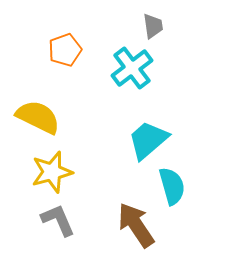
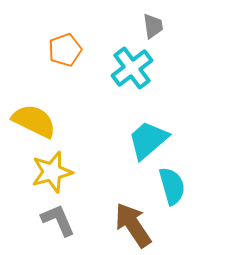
yellow semicircle: moved 4 px left, 4 px down
brown arrow: moved 3 px left
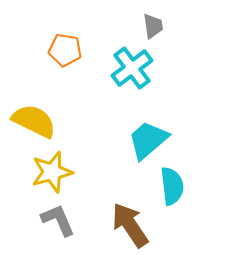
orange pentagon: rotated 28 degrees clockwise
cyan semicircle: rotated 9 degrees clockwise
brown arrow: moved 3 px left
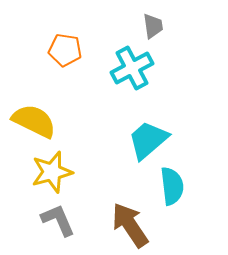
cyan cross: rotated 9 degrees clockwise
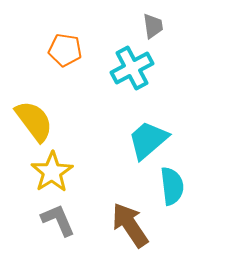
yellow semicircle: rotated 27 degrees clockwise
yellow star: rotated 18 degrees counterclockwise
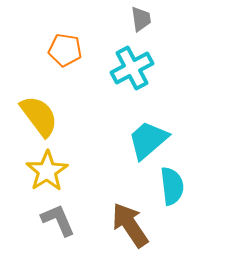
gray trapezoid: moved 12 px left, 7 px up
yellow semicircle: moved 5 px right, 5 px up
yellow star: moved 5 px left, 1 px up
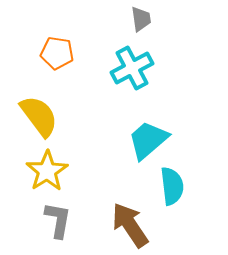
orange pentagon: moved 8 px left, 3 px down
gray L-shape: rotated 33 degrees clockwise
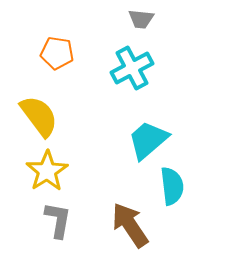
gray trapezoid: rotated 104 degrees clockwise
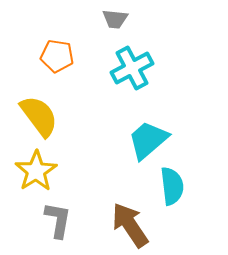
gray trapezoid: moved 26 px left
orange pentagon: moved 3 px down
yellow star: moved 11 px left
